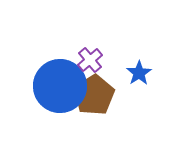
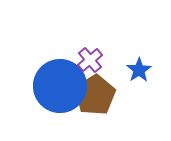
blue star: moved 3 px up
brown pentagon: moved 1 px right
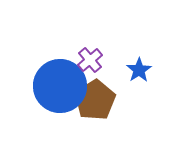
brown pentagon: moved 5 px down
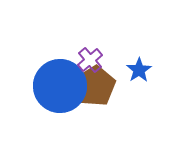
brown pentagon: moved 14 px up
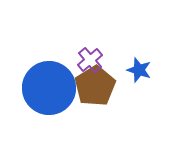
blue star: rotated 20 degrees counterclockwise
blue circle: moved 11 px left, 2 px down
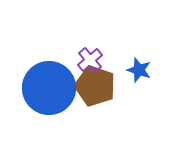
brown pentagon: rotated 21 degrees counterclockwise
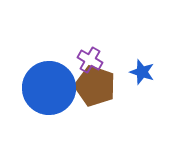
purple cross: rotated 20 degrees counterclockwise
blue star: moved 3 px right, 2 px down
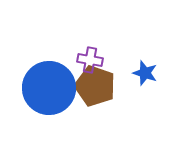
purple cross: rotated 20 degrees counterclockwise
blue star: moved 3 px right, 1 px down
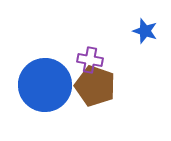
blue star: moved 42 px up
blue circle: moved 4 px left, 3 px up
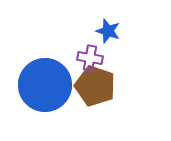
blue star: moved 37 px left
purple cross: moved 2 px up
